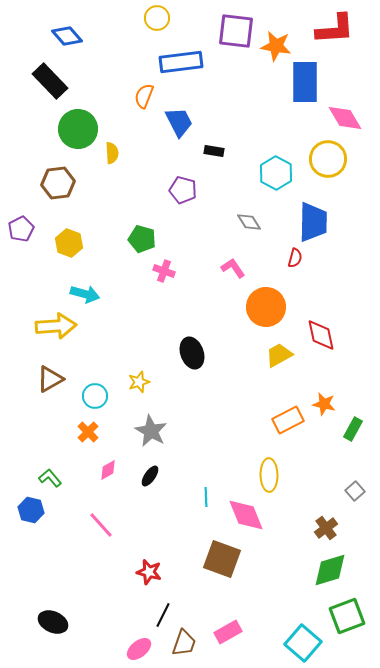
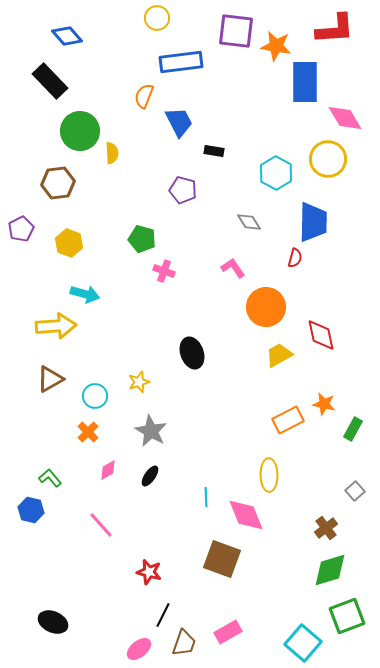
green circle at (78, 129): moved 2 px right, 2 px down
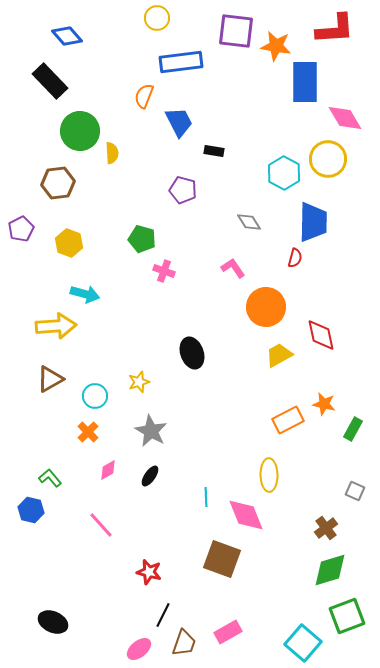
cyan hexagon at (276, 173): moved 8 px right
gray square at (355, 491): rotated 24 degrees counterclockwise
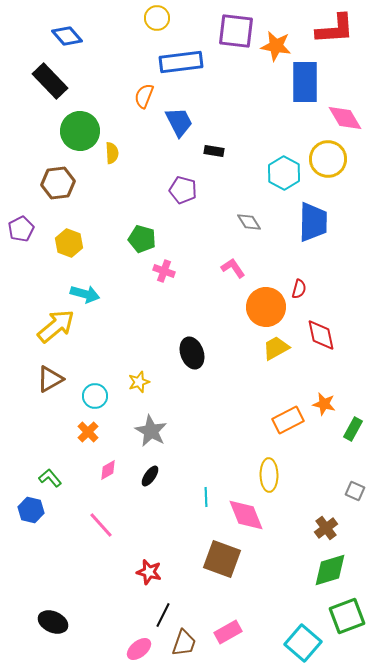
red semicircle at (295, 258): moved 4 px right, 31 px down
yellow arrow at (56, 326): rotated 36 degrees counterclockwise
yellow trapezoid at (279, 355): moved 3 px left, 7 px up
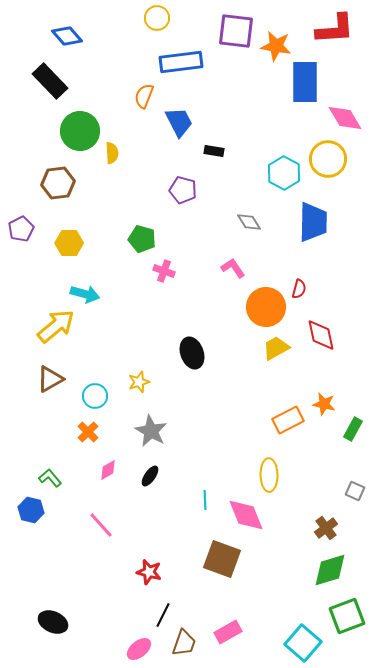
yellow hexagon at (69, 243): rotated 20 degrees counterclockwise
cyan line at (206, 497): moved 1 px left, 3 px down
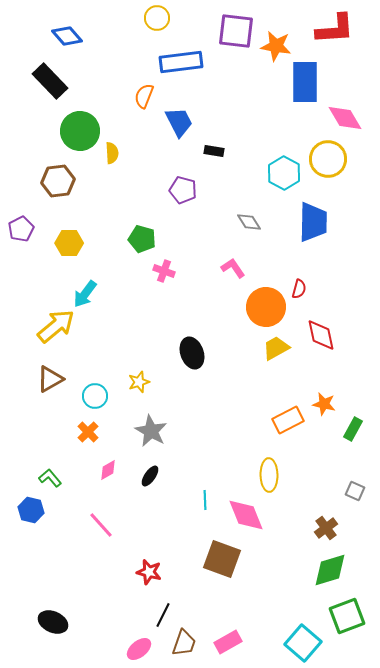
brown hexagon at (58, 183): moved 2 px up
cyan arrow at (85, 294): rotated 112 degrees clockwise
pink rectangle at (228, 632): moved 10 px down
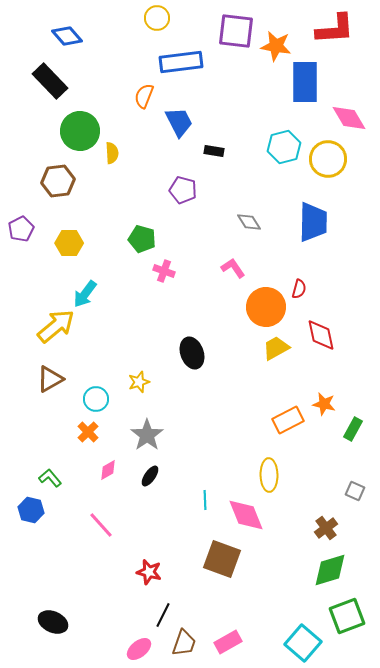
pink diamond at (345, 118): moved 4 px right
cyan hexagon at (284, 173): moved 26 px up; rotated 16 degrees clockwise
cyan circle at (95, 396): moved 1 px right, 3 px down
gray star at (151, 431): moved 4 px left, 4 px down; rotated 8 degrees clockwise
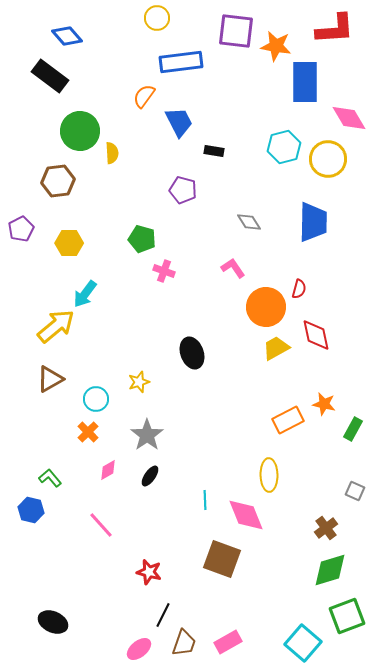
black rectangle at (50, 81): moved 5 px up; rotated 9 degrees counterclockwise
orange semicircle at (144, 96): rotated 15 degrees clockwise
red diamond at (321, 335): moved 5 px left
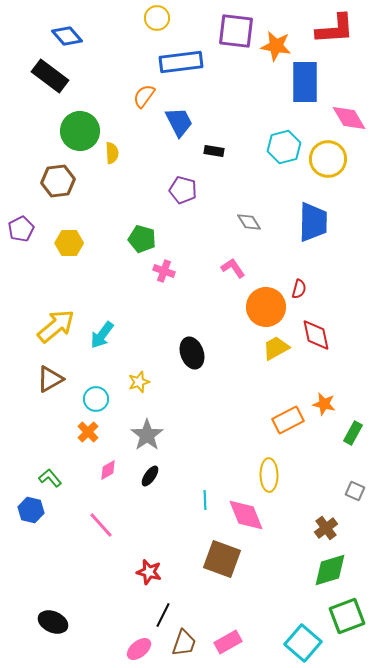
cyan arrow at (85, 294): moved 17 px right, 41 px down
green rectangle at (353, 429): moved 4 px down
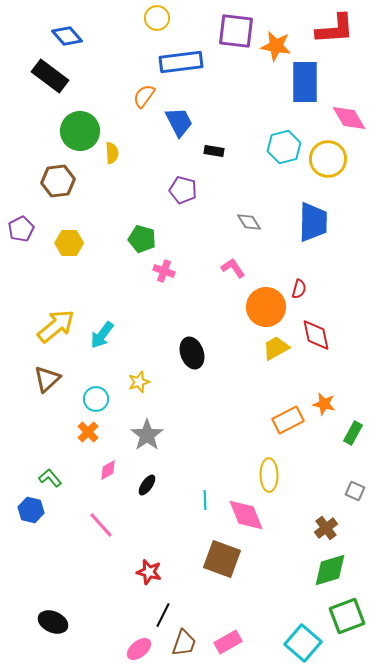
brown triangle at (50, 379): moved 3 px left; rotated 12 degrees counterclockwise
black ellipse at (150, 476): moved 3 px left, 9 px down
